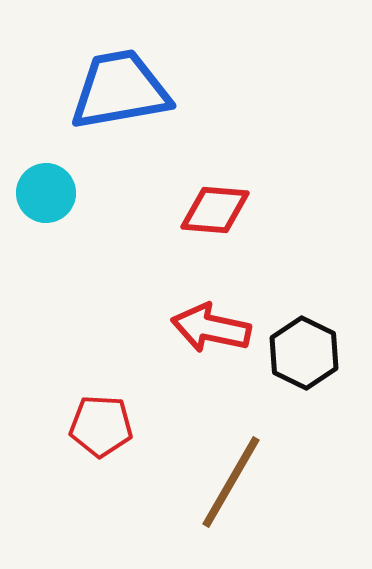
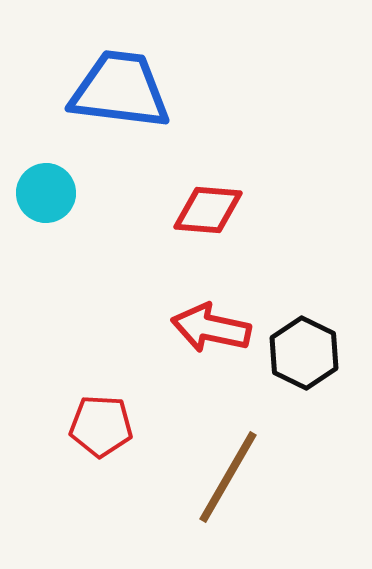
blue trapezoid: rotated 17 degrees clockwise
red diamond: moved 7 px left
brown line: moved 3 px left, 5 px up
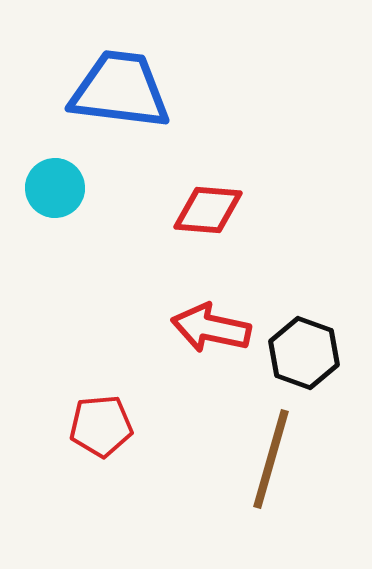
cyan circle: moved 9 px right, 5 px up
black hexagon: rotated 6 degrees counterclockwise
red pentagon: rotated 8 degrees counterclockwise
brown line: moved 43 px right, 18 px up; rotated 14 degrees counterclockwise
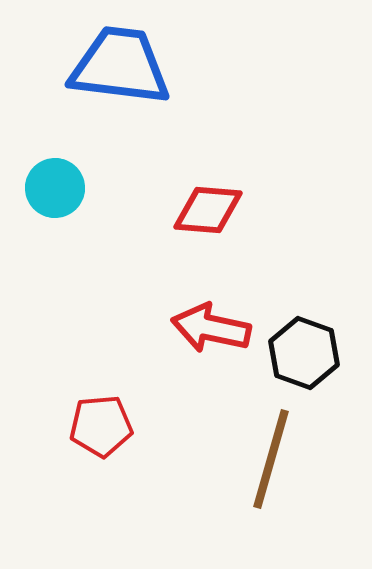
blue trapezoid: moved 24 px up
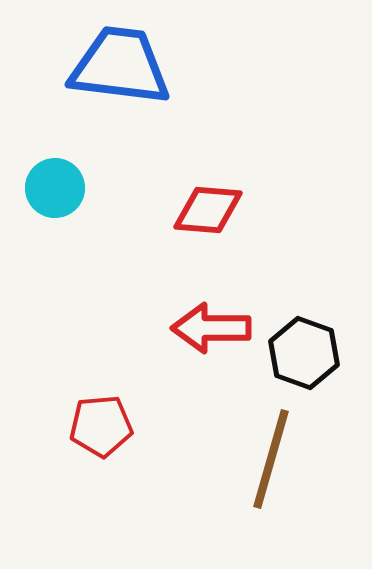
red arrow: rotated 12 degrees counterclockwise
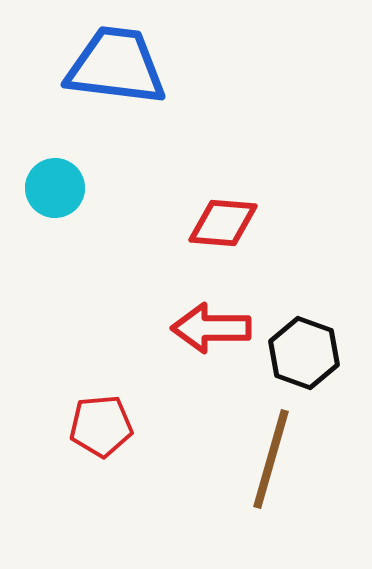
blue trapezoid: moved 4 px left
red diamond: moved 15 px right, 13 px down
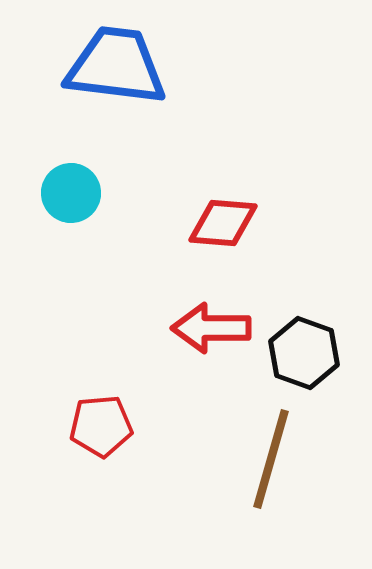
cyan circle: moved 16 px right, 5 px down
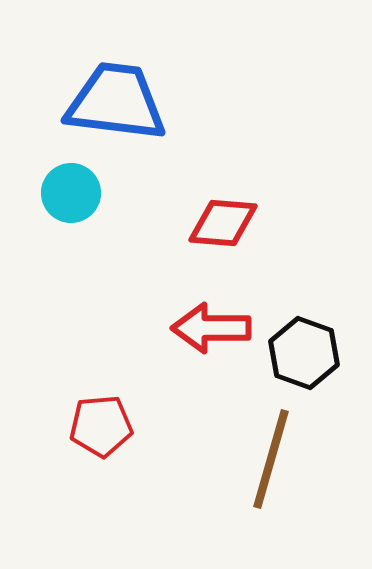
blue trapezoid: moved 36 px down
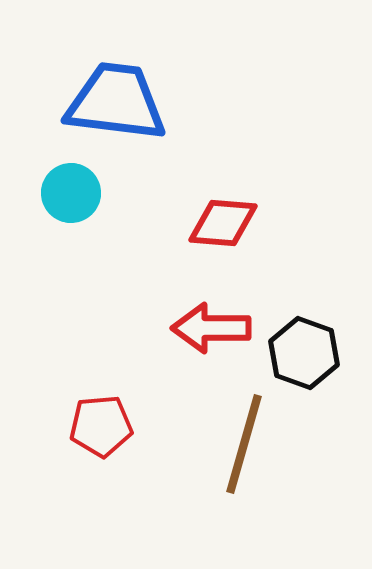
brown line: moved 27 px left, 15 px up
